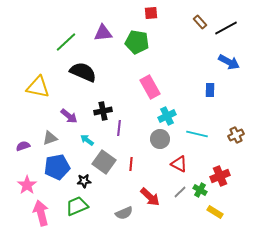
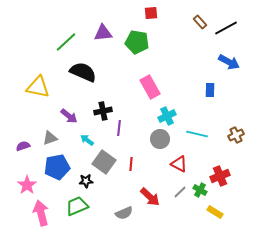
black star: moved 2 px right
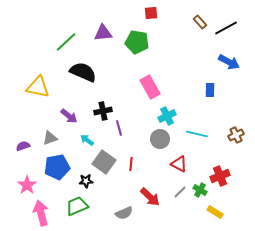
purple line: rotated 21 degrees counterclockwise
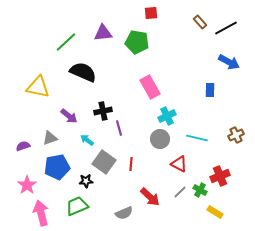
cyan line: moved 4 px down
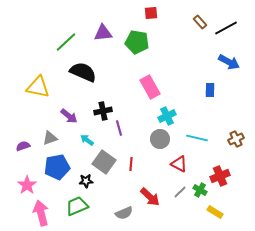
brown cross: moved 4 px down
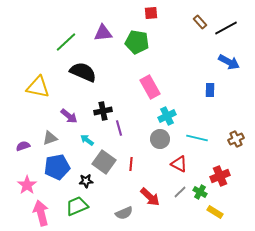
green cross: moved 2 px down
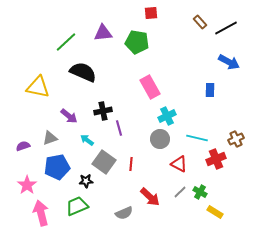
red cross: moved 4 px left, 17 px up
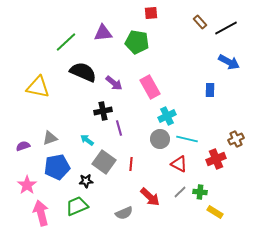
purple arrow: moved 45 px right, 33 px up
cyan line: moved 10 px left, 1 px down
green cross: rotated 24 degrees counterclockwise
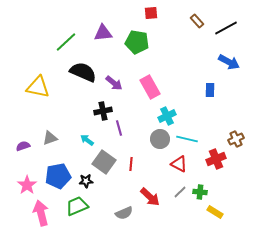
brown rectangle: moved 3 px left, 1 px up
blue pentagon: moved 1 px right, 9 px down
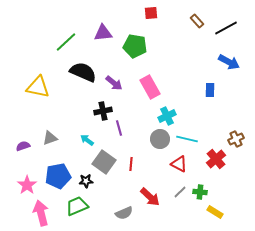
green pentagon: moved 2 px left, 4 px down
red cross: rotated 18 degrees counterclockwise
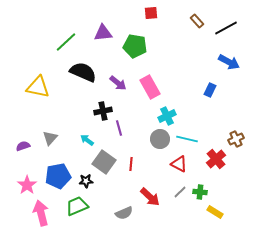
purple arrow: moved 4 px right
blue rectangle: rotated 24 degrees clockwise
gray triangle: rotated 28 degrees counterclockwise
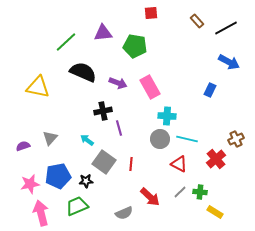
purple arrow: rotated 18 degrees counterclockwise
cyan cross: rotated 30 degrees clockwise
pink star: moved 3 px right, 1 px up; rotated 24 degrees clockwise
